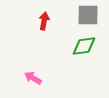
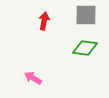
gray square: moved 2 px left
green diamond: moved 1 px right, 2 px down; rotated 15 degrees clockwise
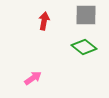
green diamond: moved 1 px left, 1 px up; rotated 30 degrees clockwise
pink arrow: rotated 114 degrees clockwise
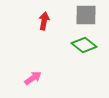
green diamond: moved 2 px up
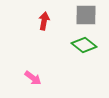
pink arrow: rotated 72 degrees clockwise
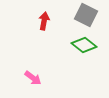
gray square: rotated 25 degrees clockwise
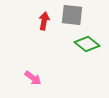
gray square: moved 14 px left; rotated 20 degrees counterclockwise
green diamond: moved 3 px right, 1 px up
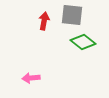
green diamond: moved 4 px left, 2 px up
pink arrow: moved 2 px left; rotated 138 degrees clockwise
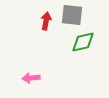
red arrow: moved 2 px right
green diamond: rotated 50 degrees counterclockwise
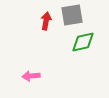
gray square: rotated 15 degrees counterclockwise
pink arrow: moved 2 px up
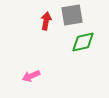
pink arrow: rotated 18 degrees counterclockwise
